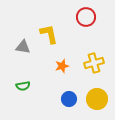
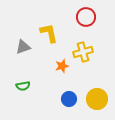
yellow L-shape: moved 1 px up
gray triangle: rotated 28 degrees counterclockwise
yellow cross: moved 11 px left, 11 px up
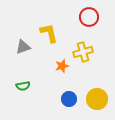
red circle: moved 3 px right
